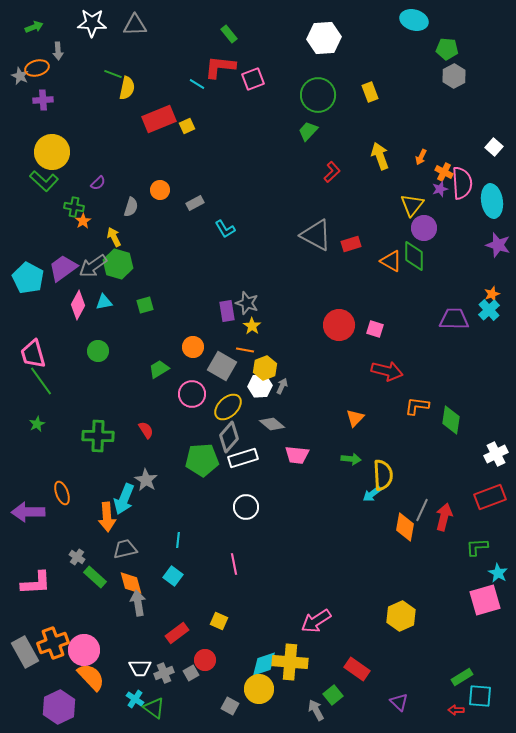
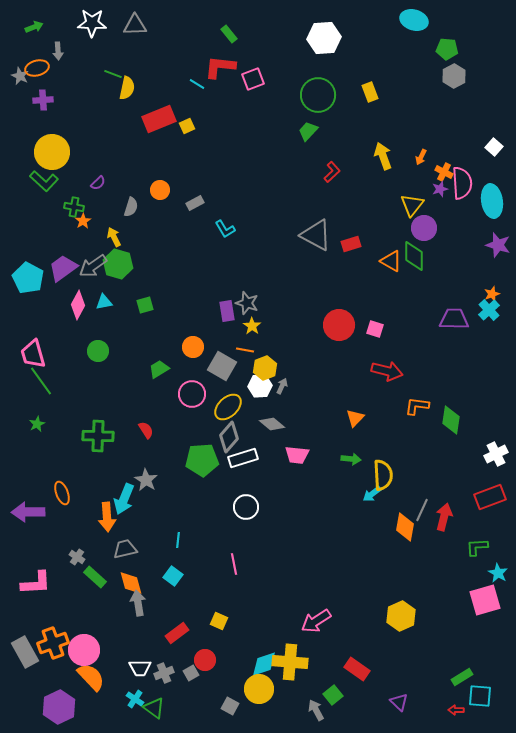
yellow arrow at (380, 156): moved 3 px right
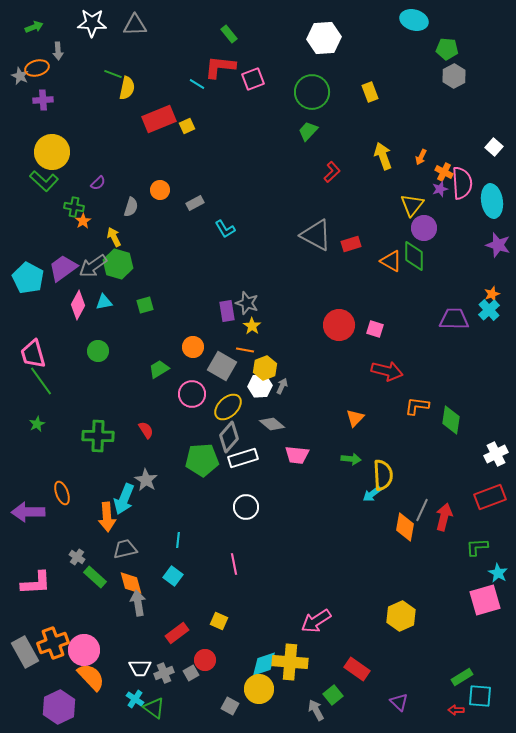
green circle at (318, 95): moved 6 px left, 3 px up
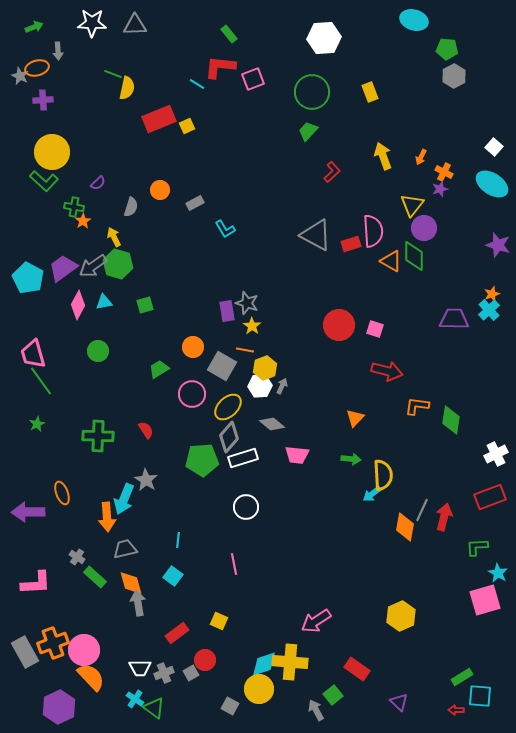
pink semicircle at (462, 183): moved 89 px left, 48 px down
cyan ellipse at (492, 201): moved 17 px up; rotated 48 degrees counterclockwise
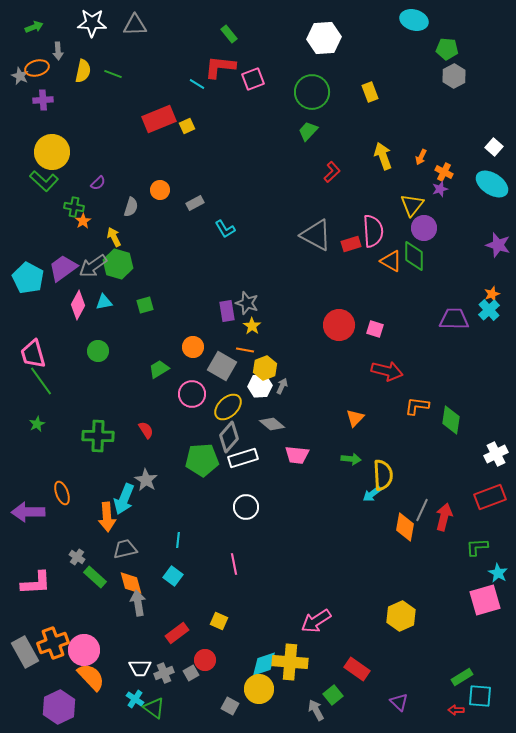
yellow semicircle at (127, 88): moved 44 px left, 17 px up
